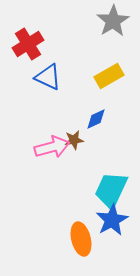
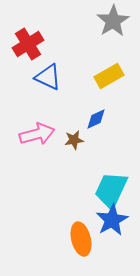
pink arrow: moved 15 px left, 13 px up
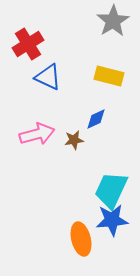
yellow rectangle: rotated 44 degrees clockwise
blue star: rotated 24 degrees clockwise
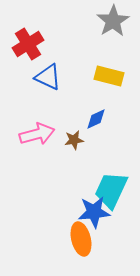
blue star: moved 18 px left, 8 px up
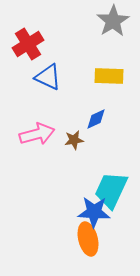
yellow rectangle: rotated 12 degrees counterclockwise
blue star: rotated 8 degrees clockwise
orange ellipse: moved 7 px right
